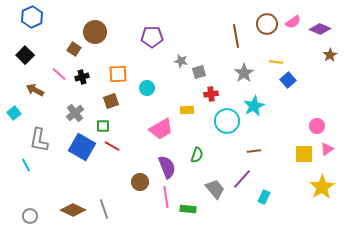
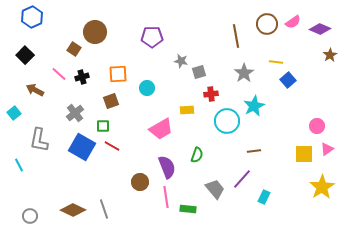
cyan line at (26, 165): moved 7 px left
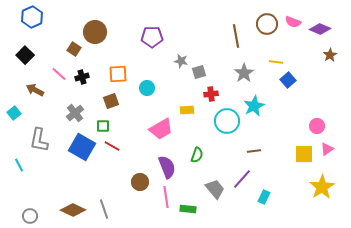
pink semicircle at (293, 22): rotated 56 degrees clockwise
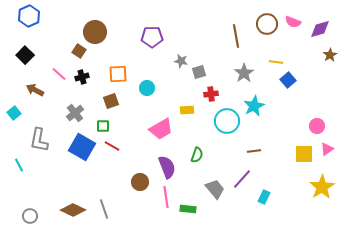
blue hexagon at (32, 17): moved 3 px left, 1 px up
purple diamond at (320, 29): rotated 40 degrees counterclockwise
brown square at (74, 49): moved 5 px right, 2 px down
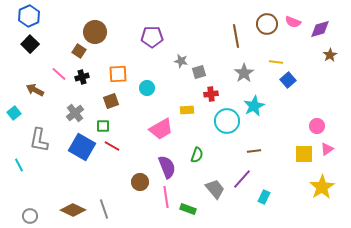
black square at (25, 55): moved 5 px right, 11 px up
green rectangle at (188, 209): rotated 14 degrees clockwise
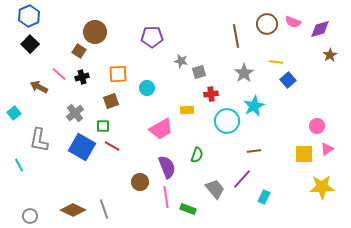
brown arrow at (35, 90): moved 4 px right, 3 px up
yellow star at (322, 187): rotated 30 degrees clockwise
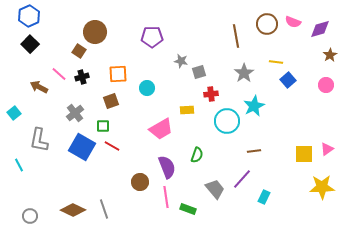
pink circle at (317, 126): moved 9 px right, 41 px up
